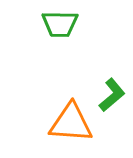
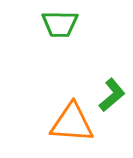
orange triangle: moved 1 px right
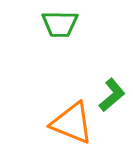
orange triangle: rotated 18 degrees clockwise
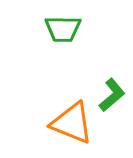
green trapezoid: moved 3 px right, 5 px down
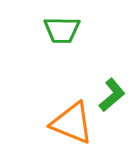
green trapezoid: moved 1 px left, 1 px down
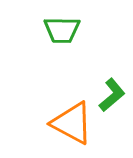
orange triangle: rotated 6 degrees clockwise
